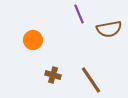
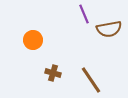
purple line: moved 5 px right
brown cross: moved 2 px up
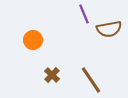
brown cross: moved 1 px left, 2 px down; rotated 28 degrees clockwise
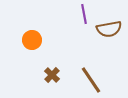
purple line: rotated 12 degrees clockwise
orange circle: moved 1 px left
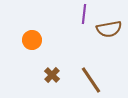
purple line: rotated 18 degrees clockwise
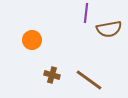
purple line: moved 2 px right, 1 px up
brown cross: rotated 28 degrees counterclockwise
brown line: moved 2 px left; rotated 20 degrees counterclockwise
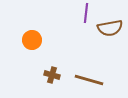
brown semicircle: moved 1 px right, 1 px up
brown line: rotated 20 degrees counterclockwise
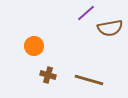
purple line: rotated 42 degrees clockwise
orange circle: moved 2 px right, 6 px down
brown cross: moved 4 px left
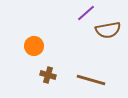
brown semicircle: moved 2 px left, 2 px down
brown line: moved 2 px right
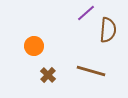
brown semicircle: rotated 75 degrees counterclockwise
brown cross: rotated 28 degrees clockwise
brown line: moved 9 px up
